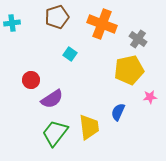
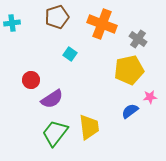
blue semicircle: moved 12 px right, 1 px up; rotated 30 degrees clockwise
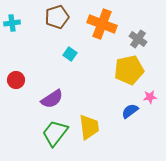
red circle: moved 15 px left
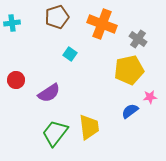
purple semicircle: moved 3 px left, 6 px up
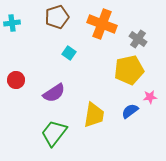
cyan square: moved 1 px left, 1 px up
purple semicircle: moved 5 px right
yellow trapezoid: moved 5 px right, 12 px up; rotated 16 degrees clockwise
green trapezoid: moved 1 px left
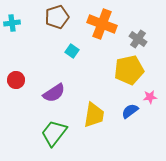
cyan square: moved 3 px right, 2 px up
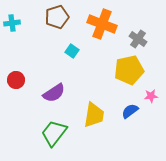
pink star: moved 1 px right, 1 px up
